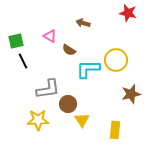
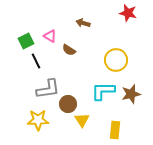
green square: moved 10 px right; rotated 14 degrees counterclockwise
black line: moved 13 px right
cyan L-shape: moved 15 px right, 22 px down
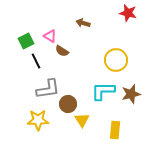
brown semicircle: moved 7 px left, 1 px down
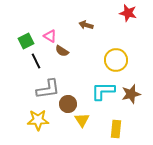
brown arrow: moved 3 px right, 2 px down
yellow rectangle: moved 1 px right, 1 px up
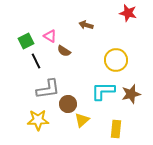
brown semicircle: moved 2 px right
yellow triangle: rotated 21 degrees clockwise
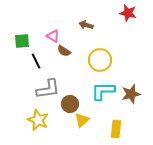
pink triangle: moved 3 px right
green square: moved 4 px left; rotated 21 degrees clockwise
yellow circle: moved 16 px left
brown circle: moved 2 px right
yellow star: rotated 25 degrees clockwise
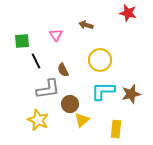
pink triangle: moved 3 px right, 1 px up; rotated 24 degrees clockwise
brown semicircle: moved 1 px left, 19 px down; rotated 32 degrees clockwise
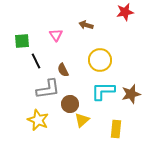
red star: moved 3 px left, 1 px up; rotated 24 degrees counterclockwise
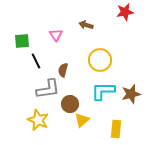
brown semicircle: rotated 40 degrees clockwise
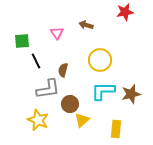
pink triangle: moved 1 px right, 2 px up
